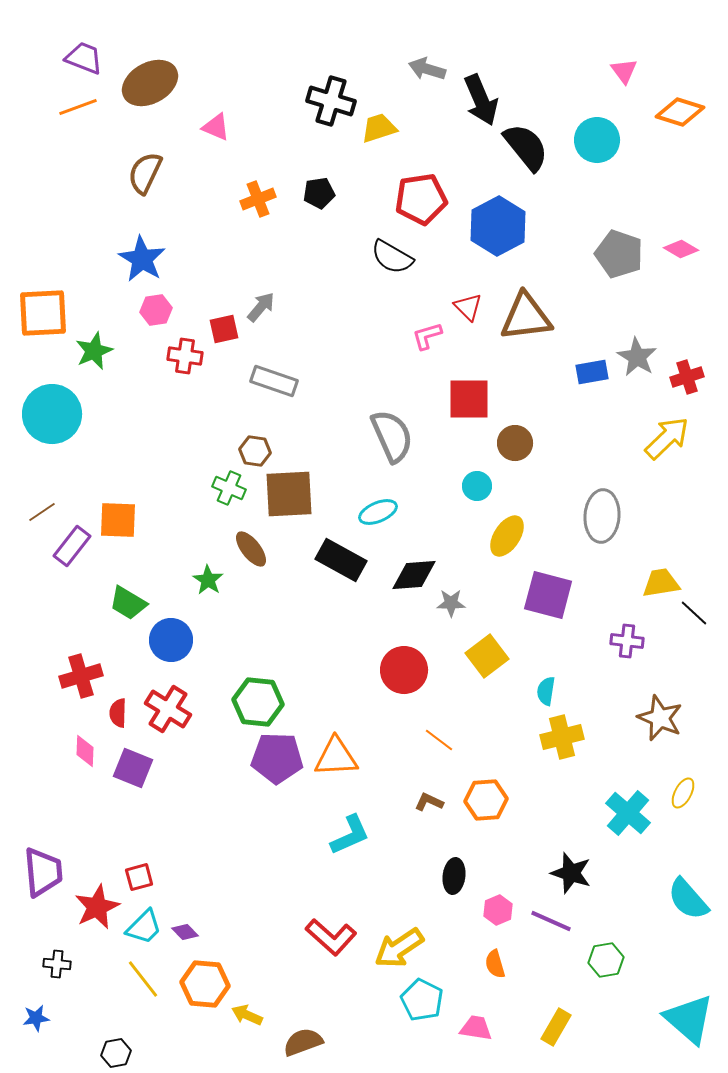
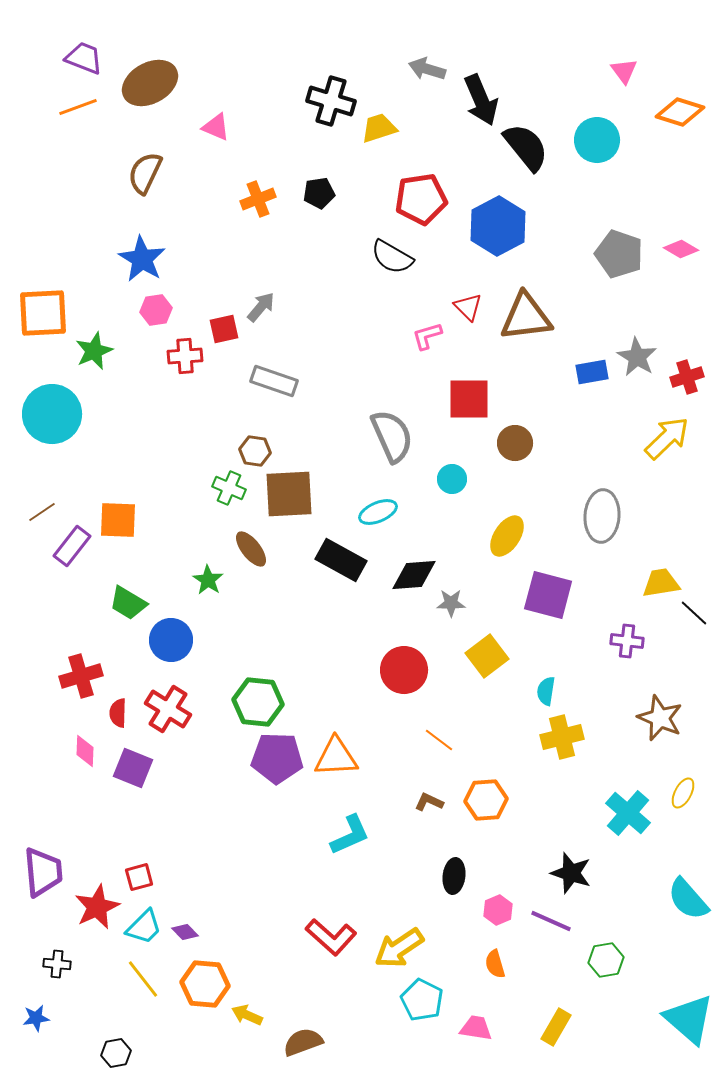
red cross at (185, 356): rotated 12 degrees counterclockwise
cyan circle at (477, 486): moved 25 px left, 7 px up
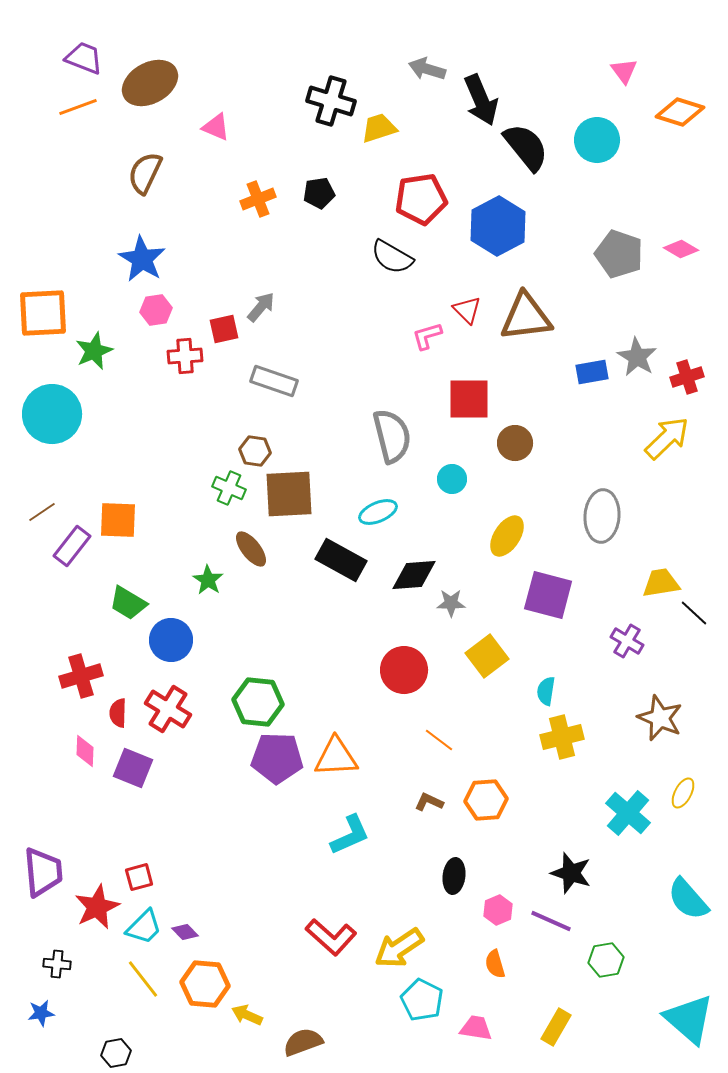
red triangle at (468, 307): moved 1 px left, 3 px down
gray semicircle at (392, 436): rotated 10 degrees clockwise
purple cross at (627, 641): rotated 24 degrees clockwise
blue star at (36, 1018): moved 5 px right, 5 px up
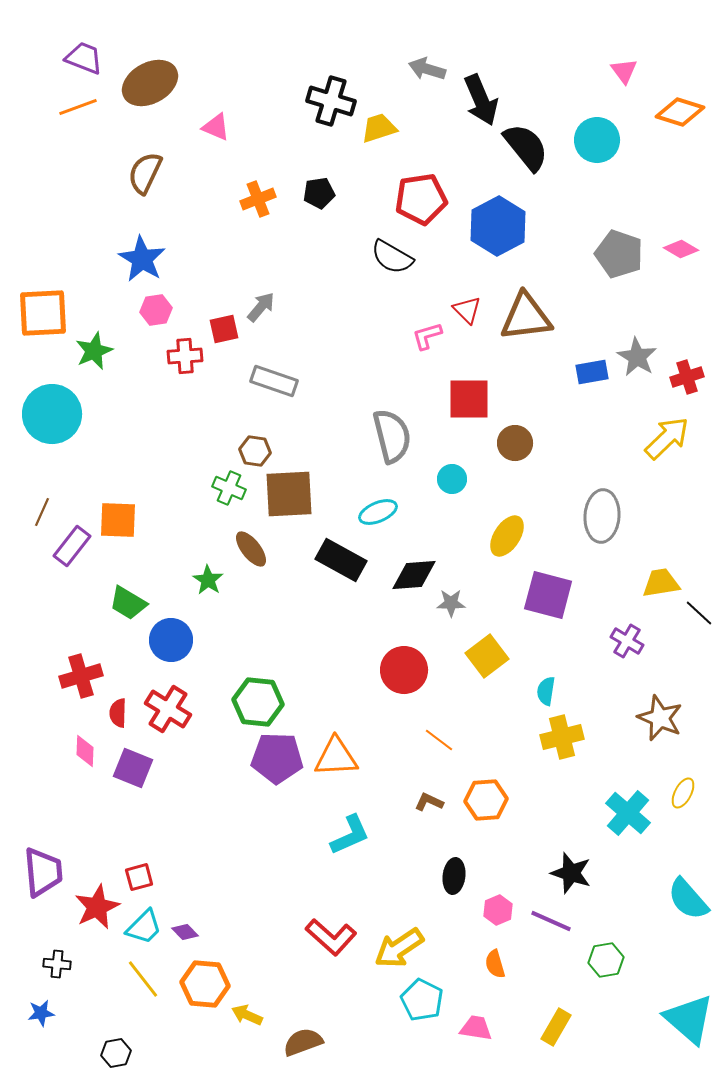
brown line at (42, 512): rotated 32 degrees counterclockwise
black line at (694, 613): moved 5 px right
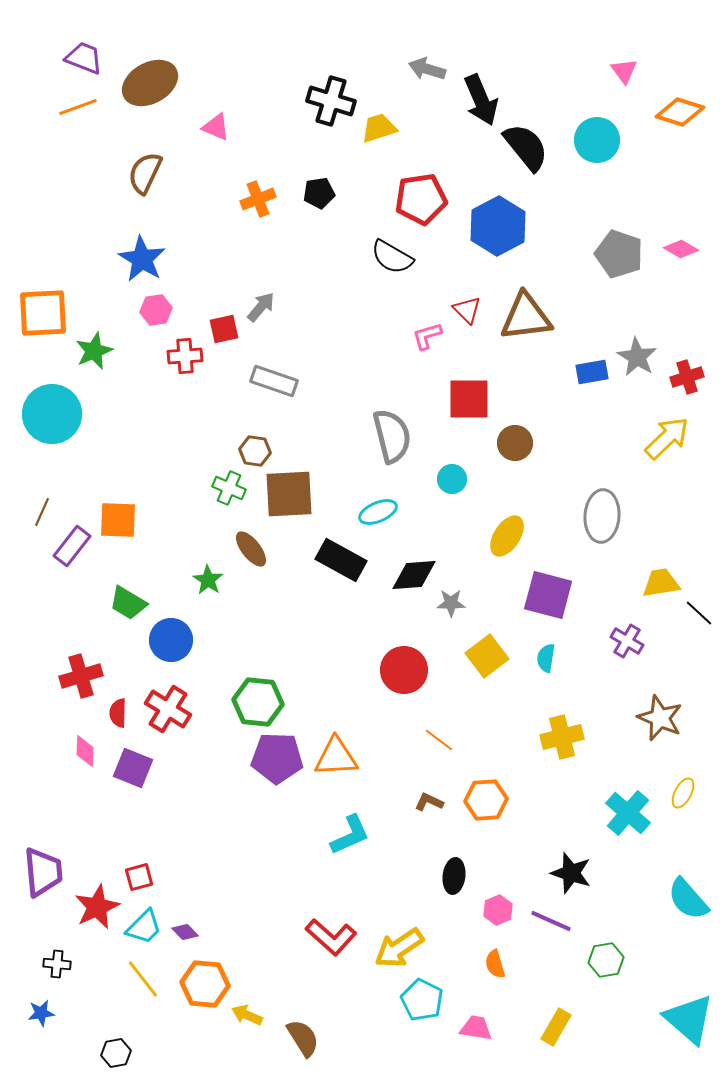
cyan semicircle at (546, 691): moved 33 px up
brown semicircle at (303, 1042): moved 4 px up; rotated 78 degrees clockwise
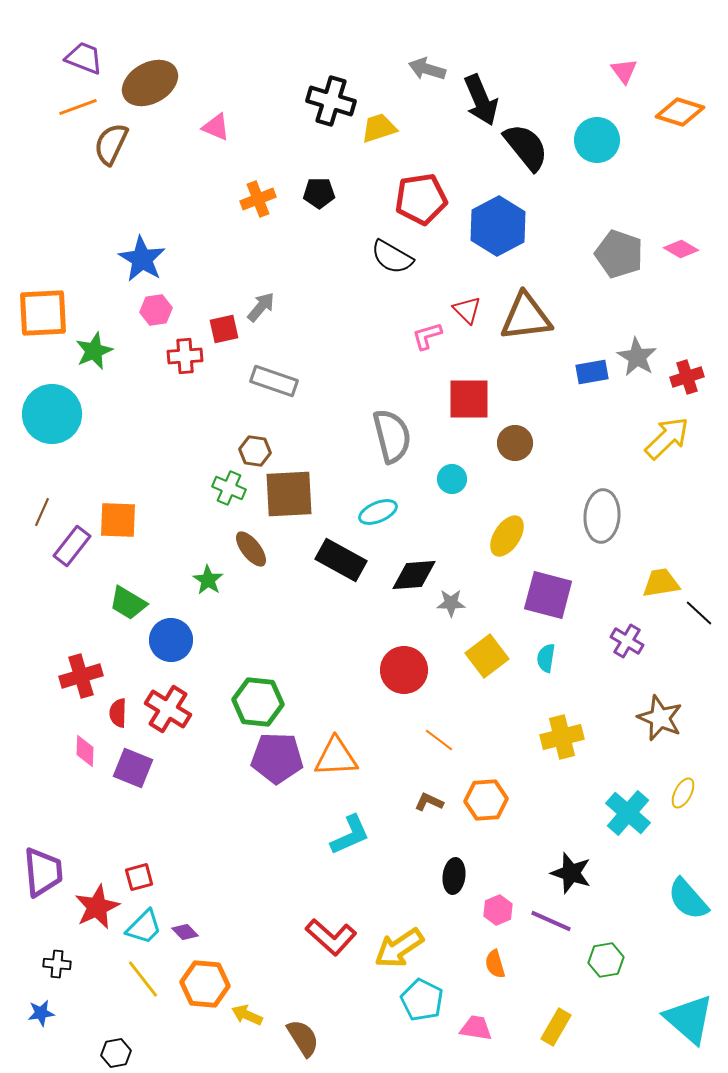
brown semicircle at (145, 173): moved 34 px left, 29 px up
black pentagon at (319, 193): rotated 8 degrees clockwise
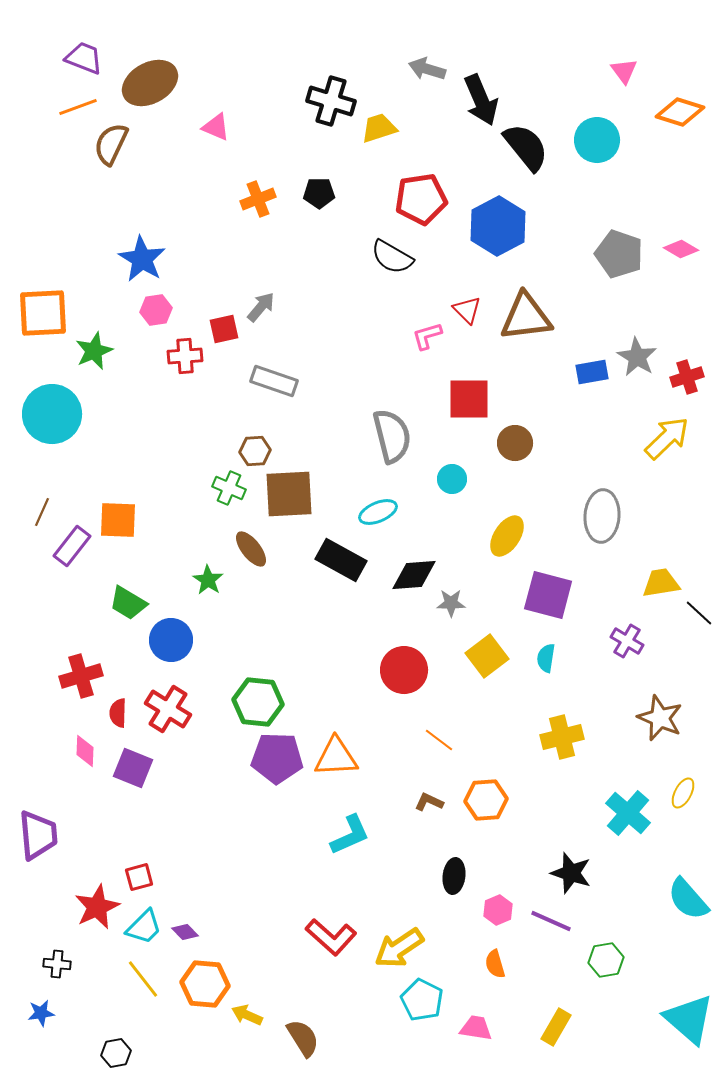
brown hexagon at (255, 451): rotated 12 degrees counterclockwise
purple trapezoid at (43, 872): moved 5 px left, 37 px up
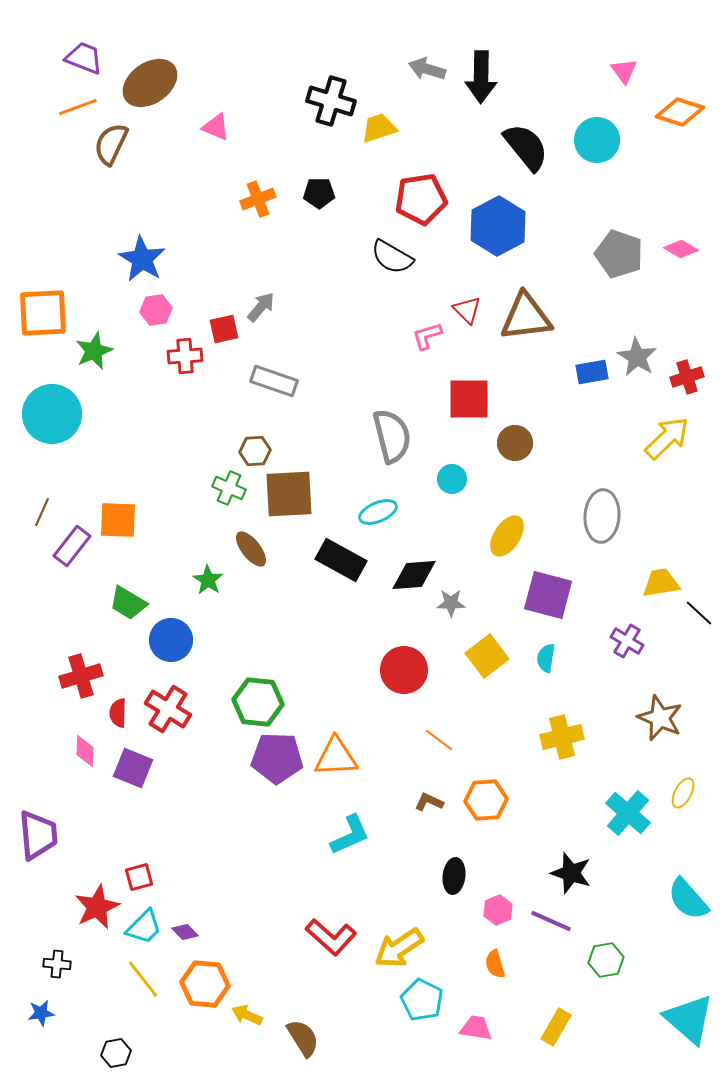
brown ellipse at (150, 83): rotated 6 degrees counterclockwise
black arrow at (481, 100): moved 23 px up; rotated 24 degrees clockwise
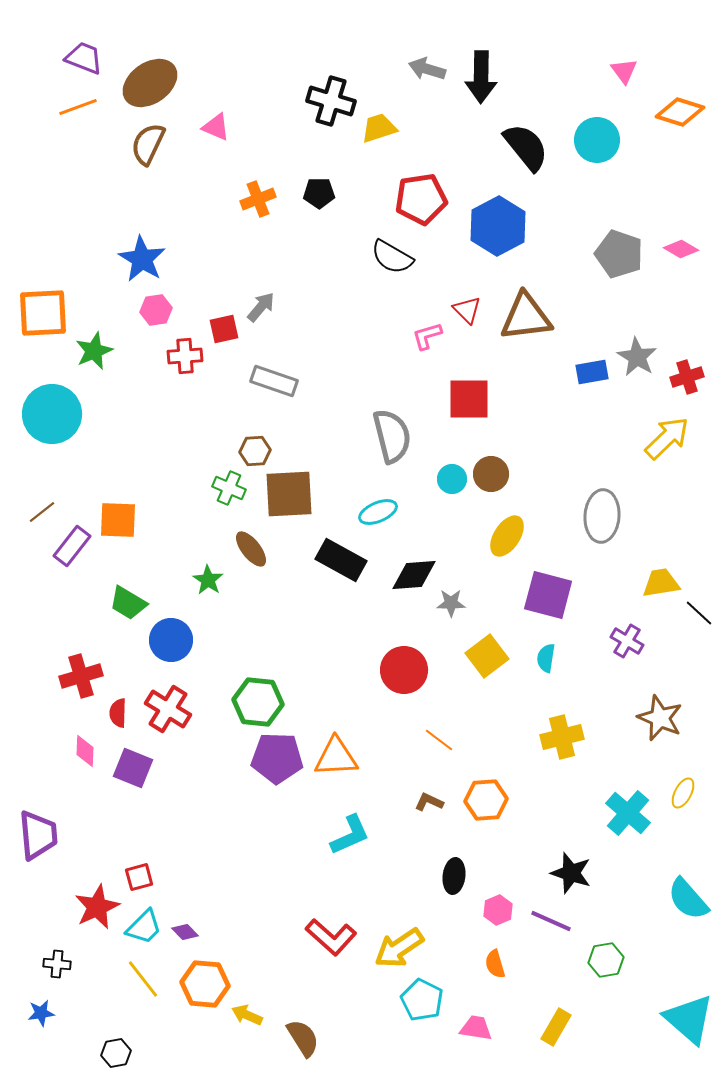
brown semicircle at (111, 144): moved 37 px right
brown circle at (515, 443): moved 24 px left, 31 px down
brown line at (42, 512): rotated 28 degrees clockwise
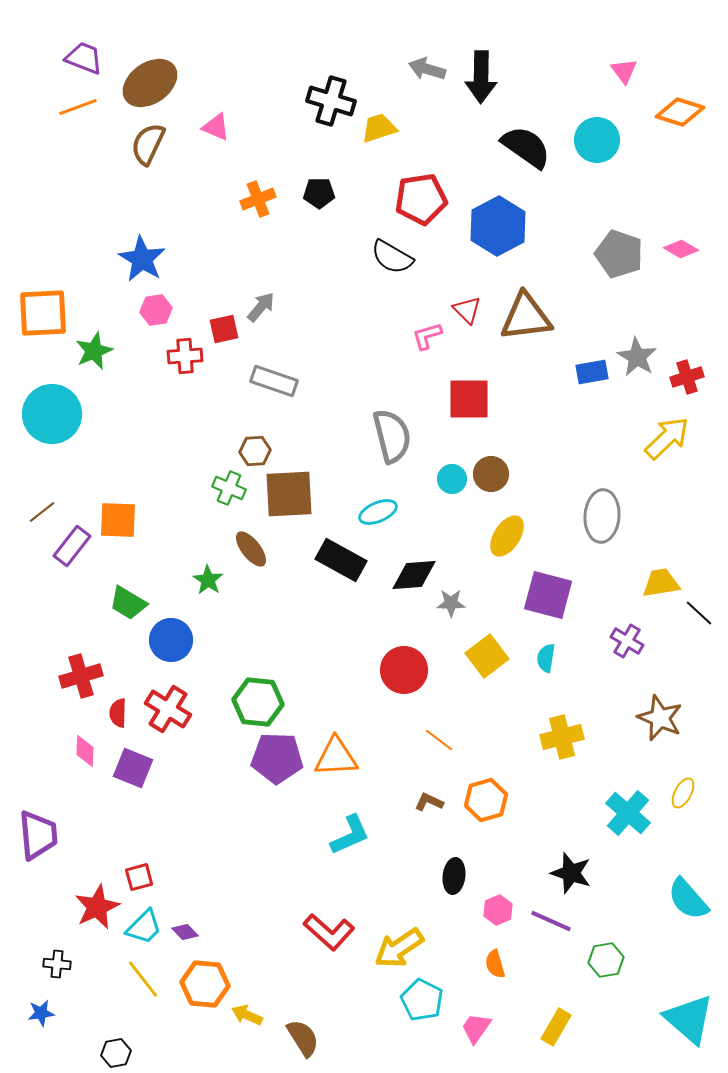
black semicircle at (526, 147): rotated 16 degrees counterclockwise
orange hexagon at (486, 800): rotated 12 degrees counterclockwise
red L-shape at (331, 937): moved 2 px left, 5 px up
pink trapezoid at (476, 1028): rotated 64 degrees counterclockwise
